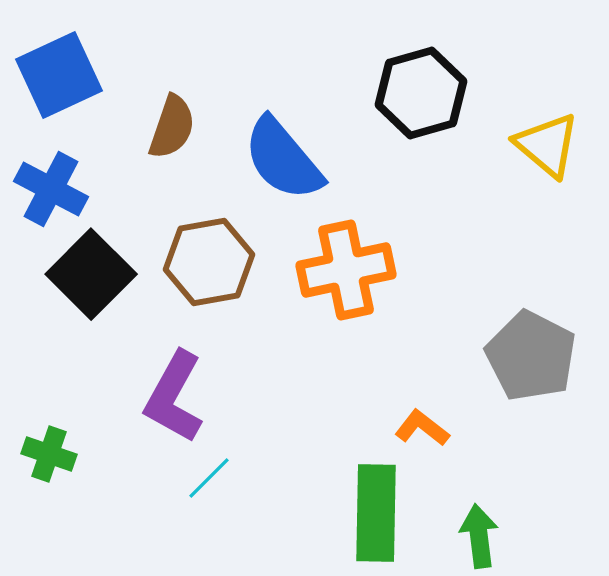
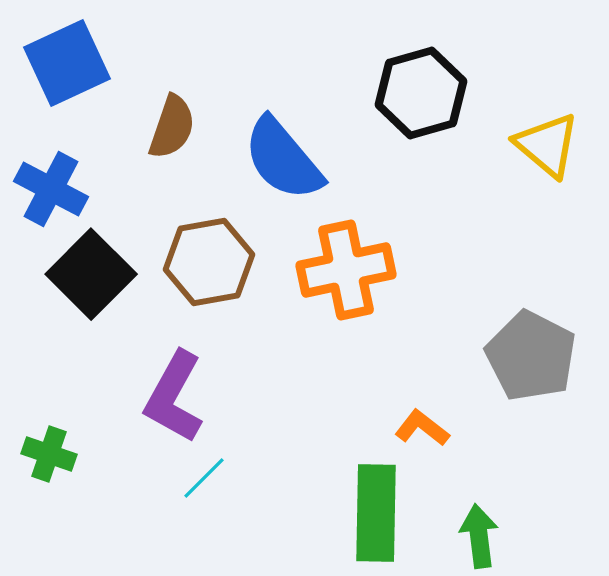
blue square: moved 8 px right, 12 px up
cyan line: moved 5 px left
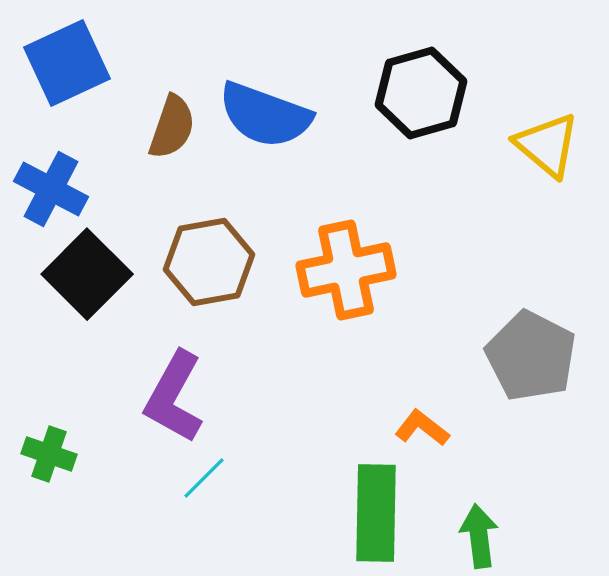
blue semicircle: moved 18 px left, 44 px up; rotated 30 degrees counterclockwise
black square: moved 4 px left
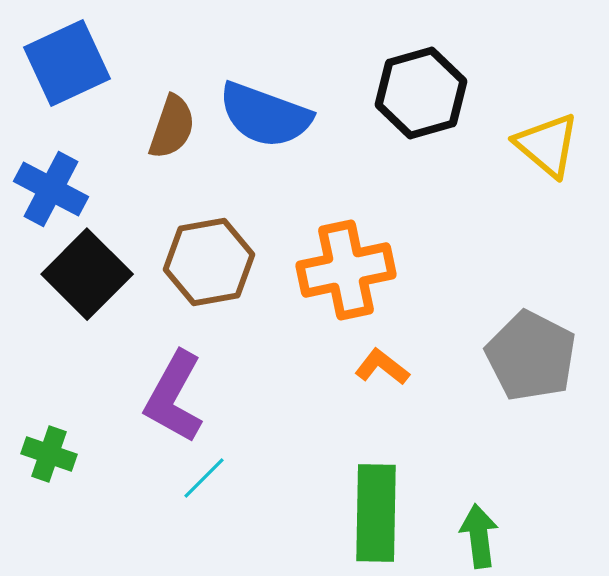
orange L-shape: moved 40 px left, 61 px up
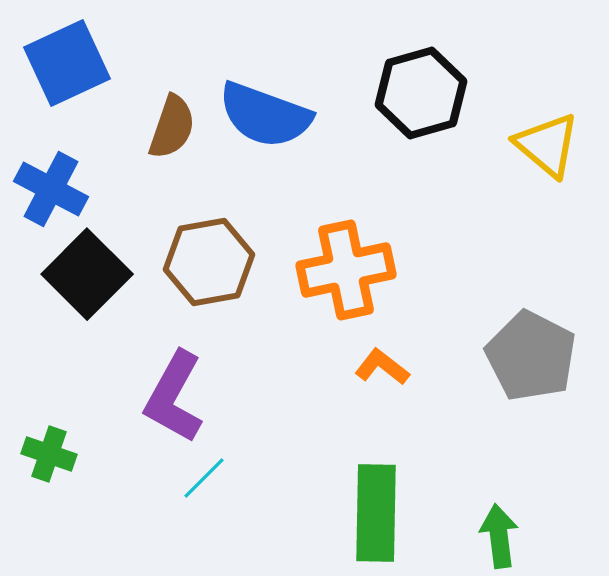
green arrow: moved 20 px right
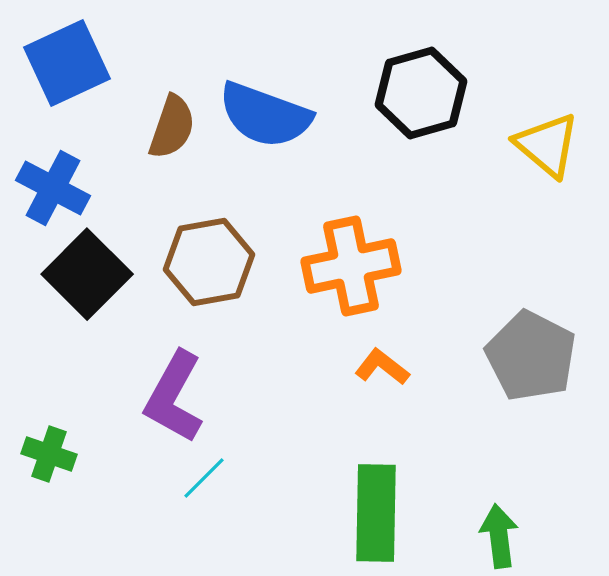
blue cross: moved 2 px right, 1 px up
orange cross: moved 5 px right, 4 px up
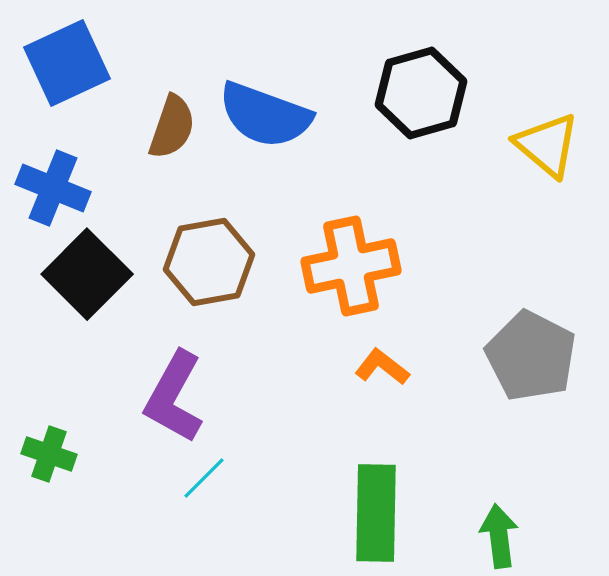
blue cross: rotated 6 degrees counterclockwise
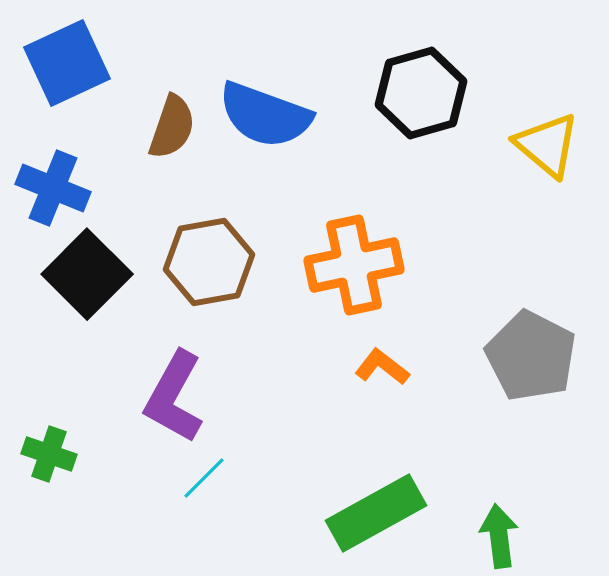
orange cross: moved 3 px right, 1 px up
green rectangle: rotated 60 degrees clockwise
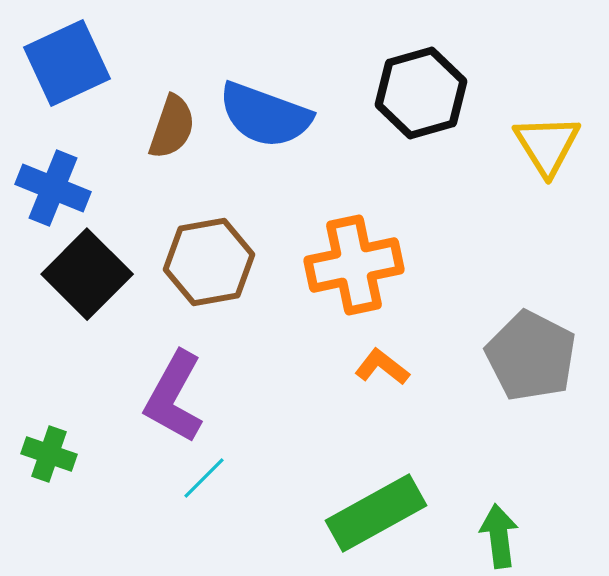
yellow triangle: rotated 18 degrees clockwise
